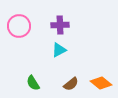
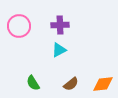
orange diamond: moved 2 px right, 1 px down; rotated 45 degrees counterclockwise
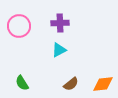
purple cross: moved 2 px up
green semicircle: moved 11 px left
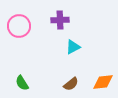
purple cross: moved 3 px up
cyan triangle: moved 14 px right, 3 px up
orange diamond: moved 2 px up
